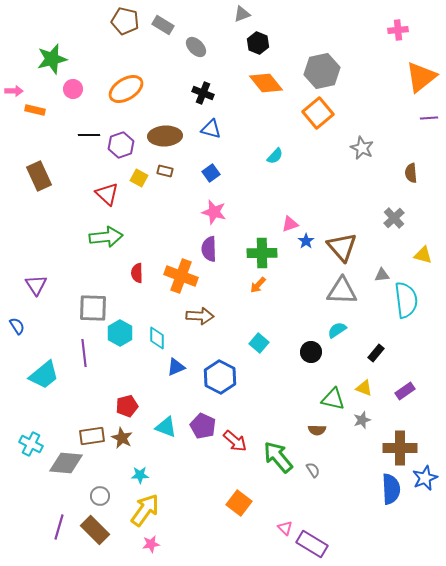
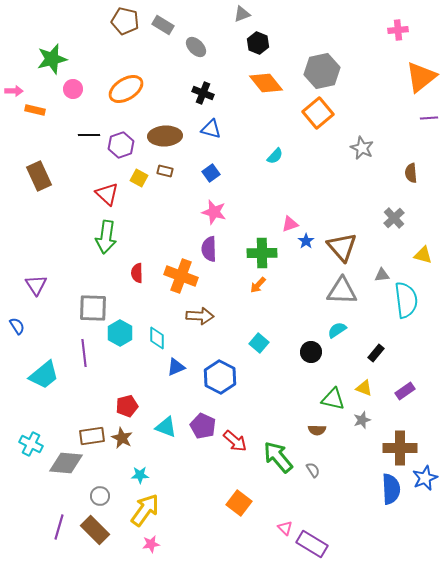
green arrow at (106, 237): rotated 104 degrees clockwise
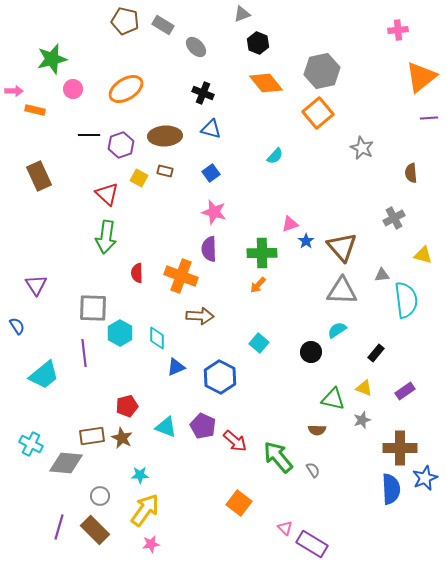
gray cross at (394, 218): rotated 15 degrees clockwise
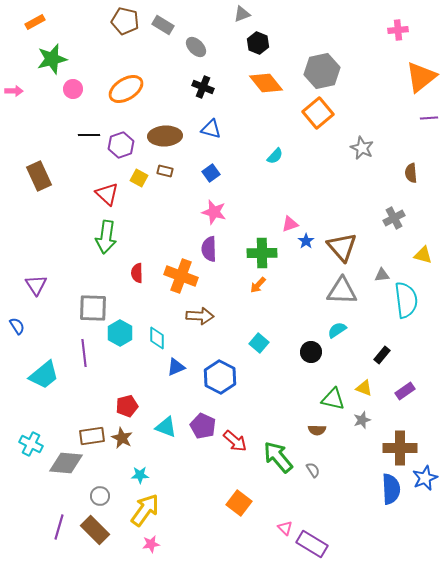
black cross at (203, 93): moved 6 px up
orange rectangle at (35, 110): moved 88 px up; rotated 42 degrees counterclockwise
black rectangle at (376, 353): moved 6 px right, 2 px down
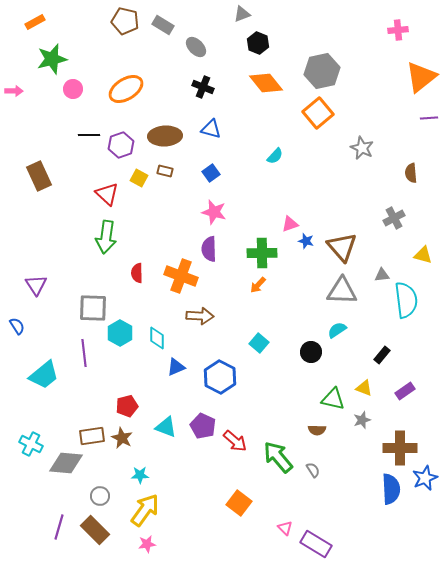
blue star at (306, 241): rotated 21 degrees counterclockwise
pink star at (151, 544): moved 4 px left
purple rectangle at (312, 544): moved 4 px right
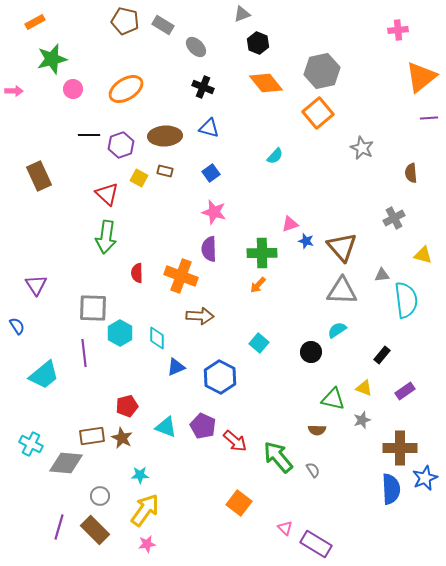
blue triangle at (211, 129): moved 2 px left, 1 px up
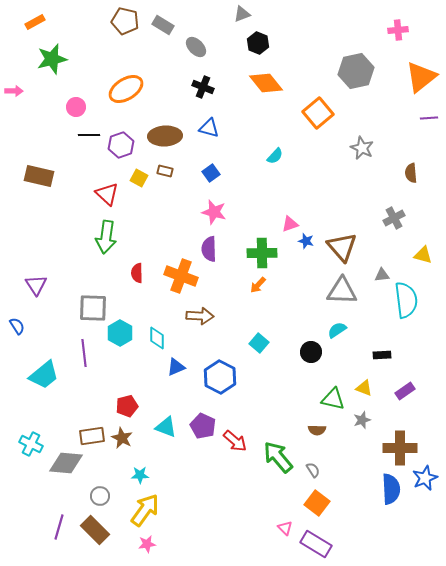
gray hexagon at (322, 71): moved 34 px right
pink circle at (73, 89): moved 3 px right, 18 px down
brown rectangle at (39, 176): rotated 52 degrees counterclockwise
black rectangle at (382, 355): rotated 48 degrees clockwise
orange square at (239, 503): moved 78 px right
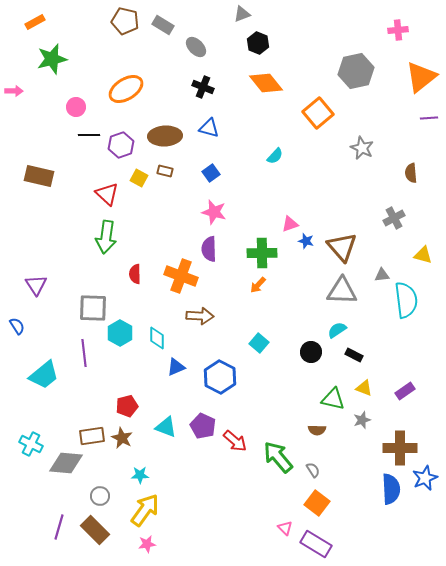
red semicircle at (137, 273): moved 2 px left, 1 px down
black rectangle at (382, 355): moved 28 px left; rotated 30 degrees clockwise
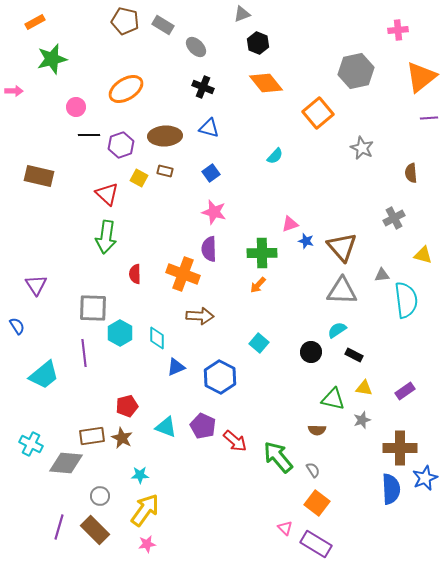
orange cross at (181, 276): moved 2 px right, 2 px up
yellow triangle at (364, 388): rotated 12 degrees counterclockwise
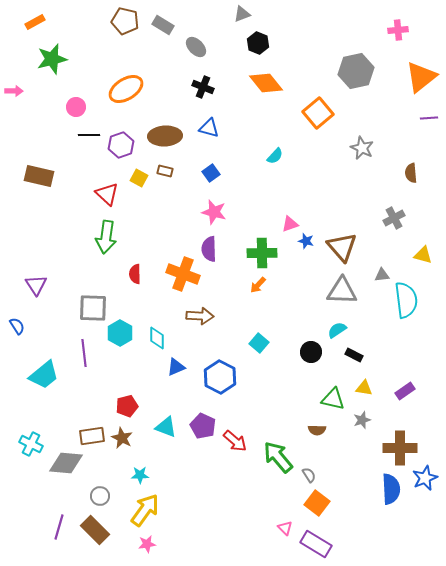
gray semicircle at (313, 470): moved 4 px left, 5 px down
